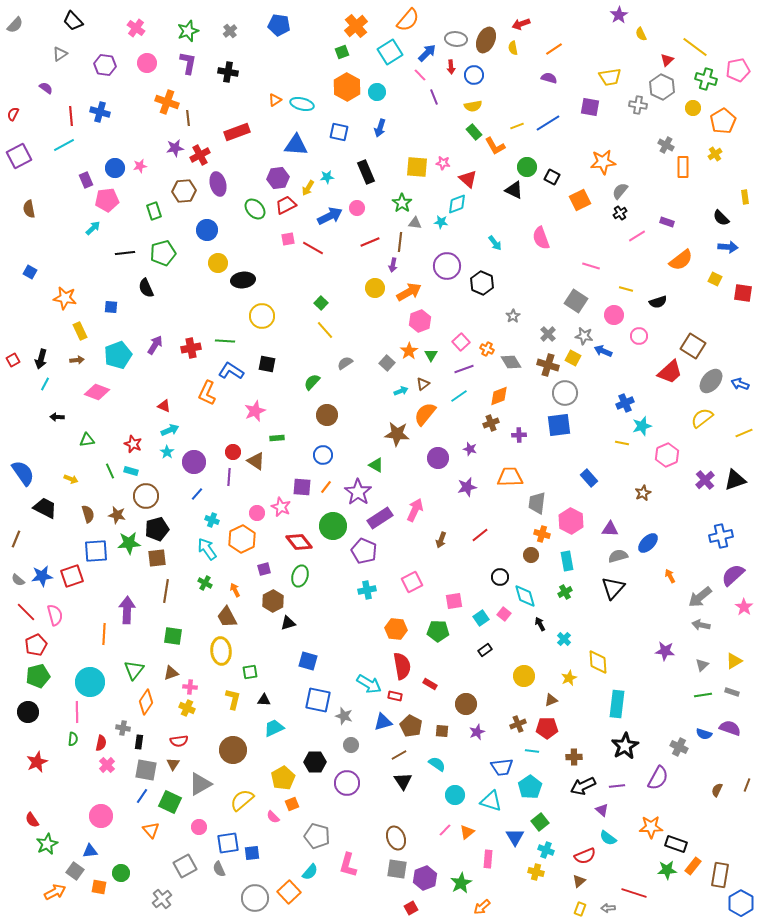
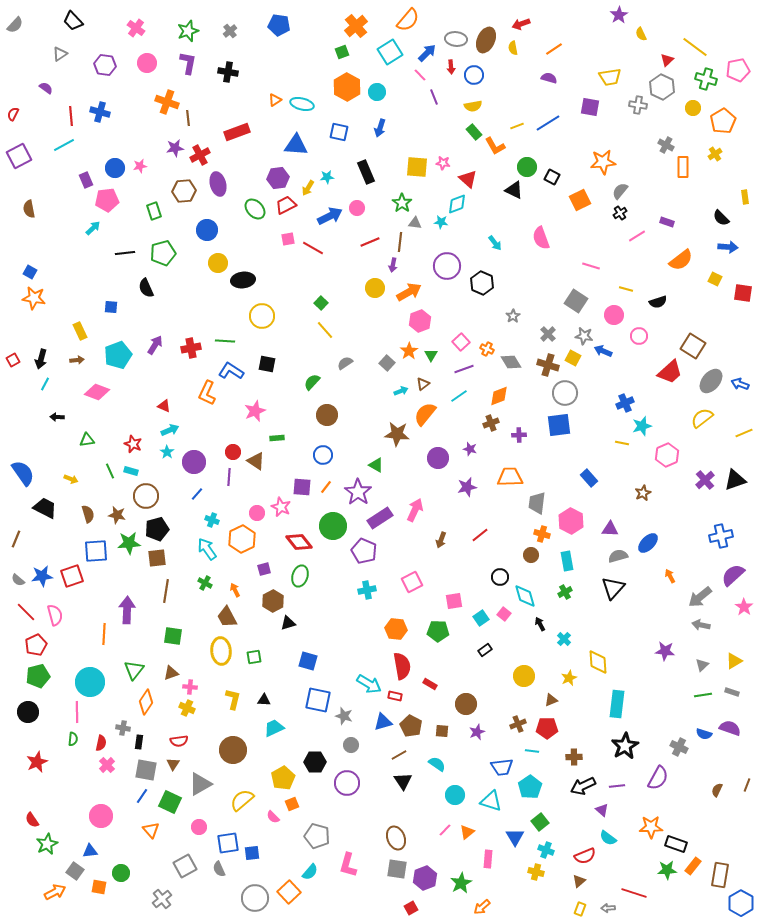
orange star at (65, 298): moved 31 px left
green square at (250, 672): moved 4 px right, 15 px up
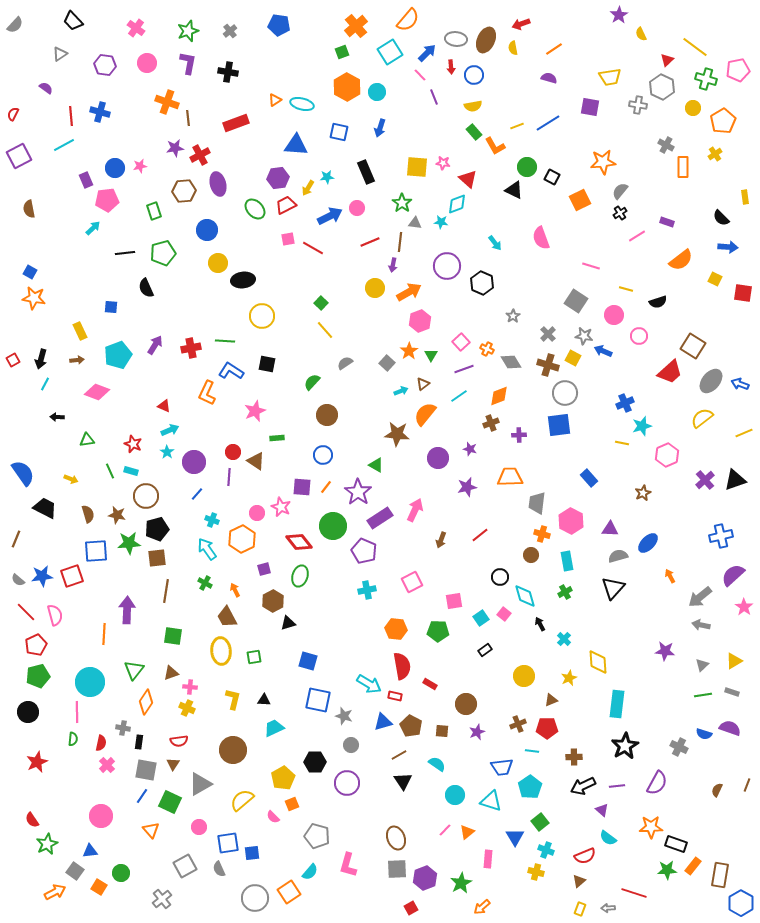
red rectangle at (237, 132): moved 1 px left, 9 px up
purple semicircle at (658, 778): moved 1 px left, 5 px down
gray square at (397, 869): rotated 10 degrees counterclockwise
orange square at (99, 887): rotated 21 degrees clockwise
orange square at (289, 892): rotated 10 degrees clockwise
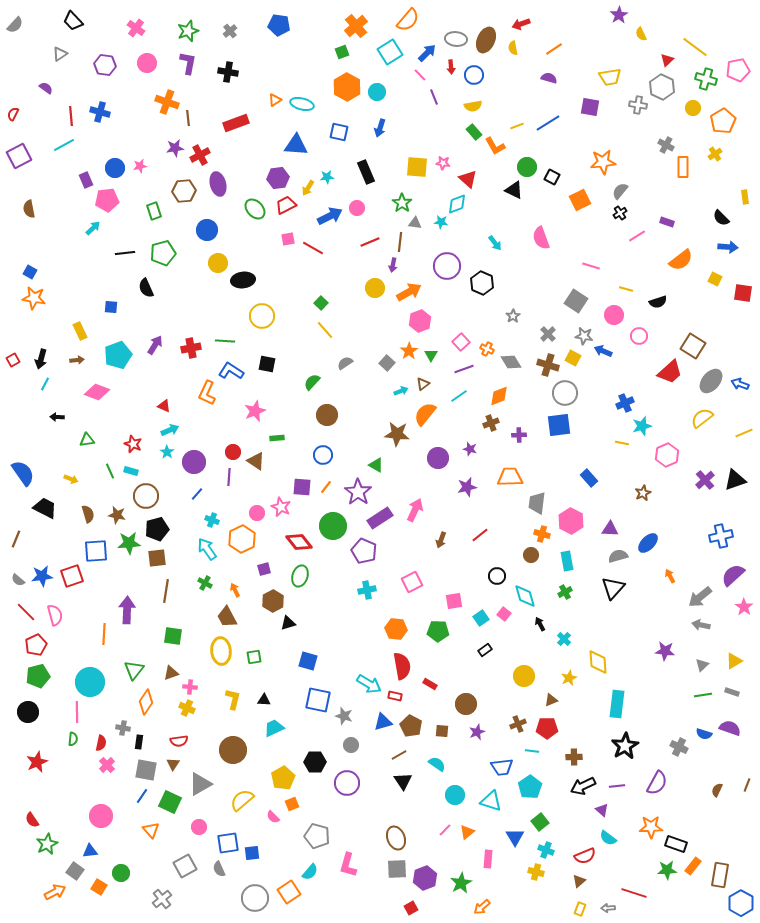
black circle at (500, 577): moved 3 px left, 1 px up
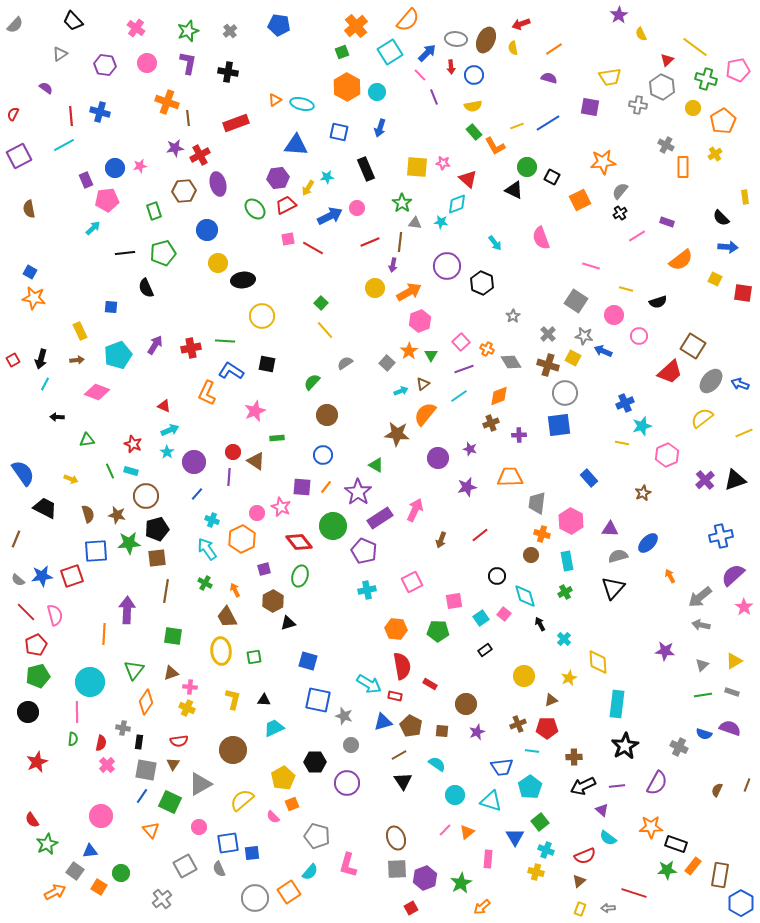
black rectangle at (366, 172): moved 3 px up
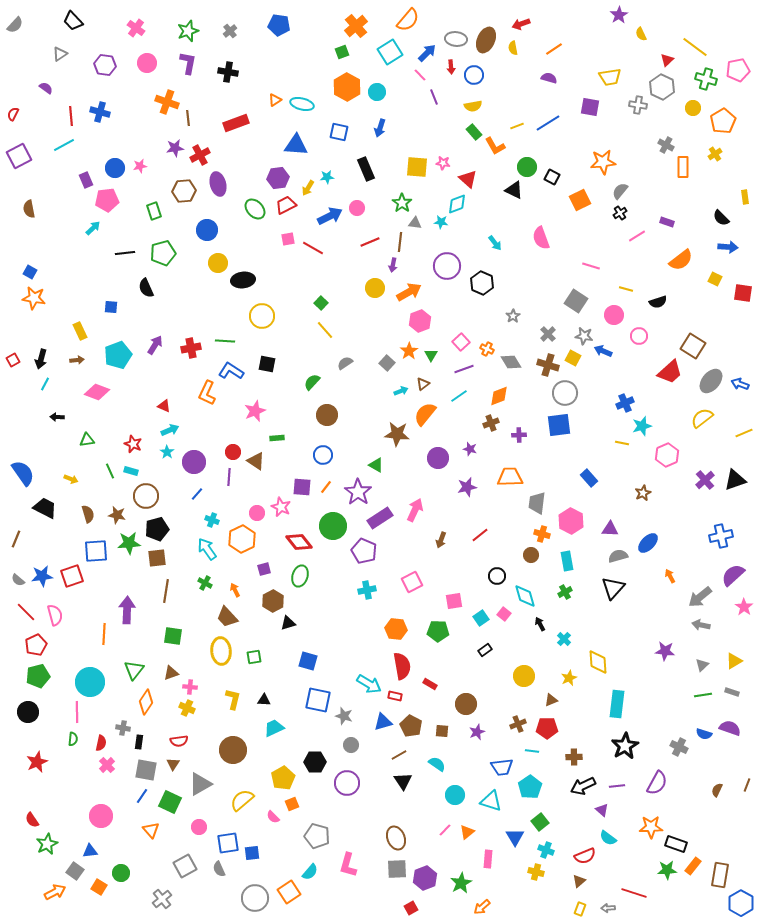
brown trapezoid at (227, 617): rotated 15 degrees counterclockwise
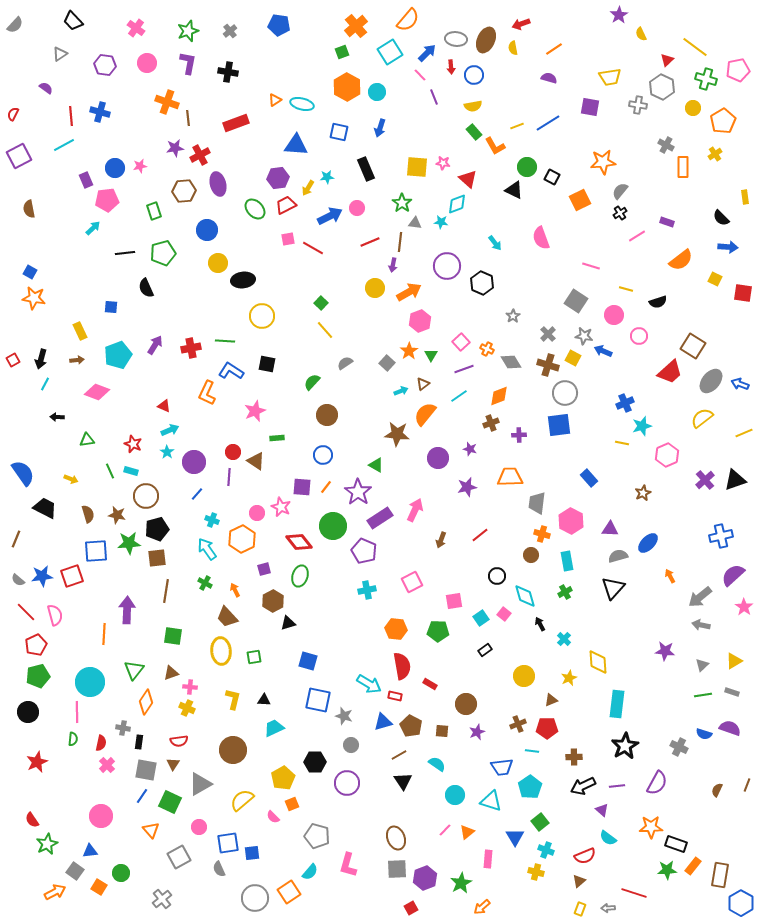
gray square at (185, 866): moved 6 px left, 9 px up
